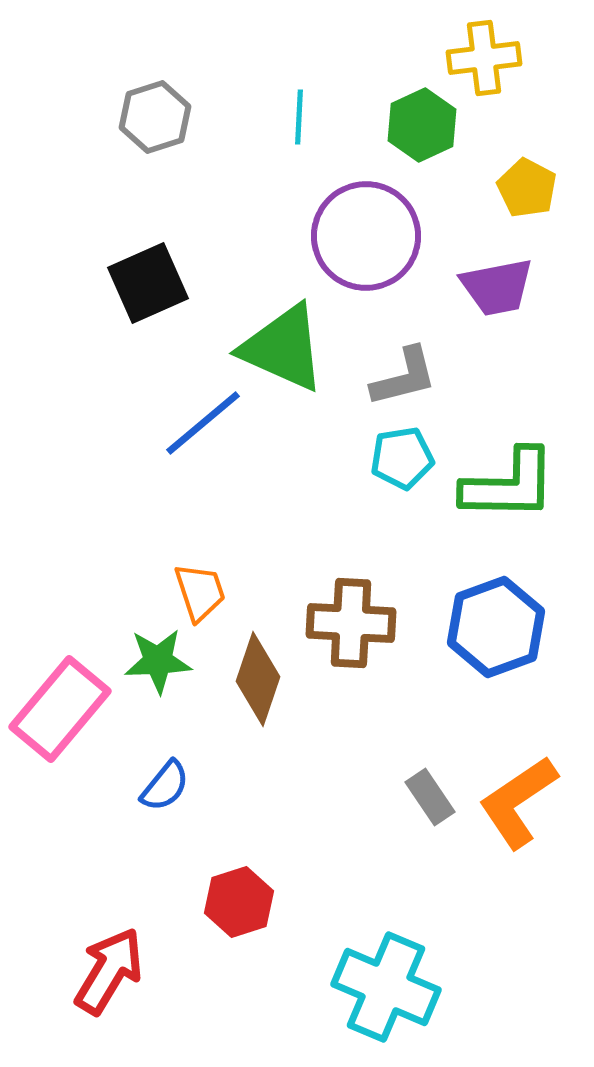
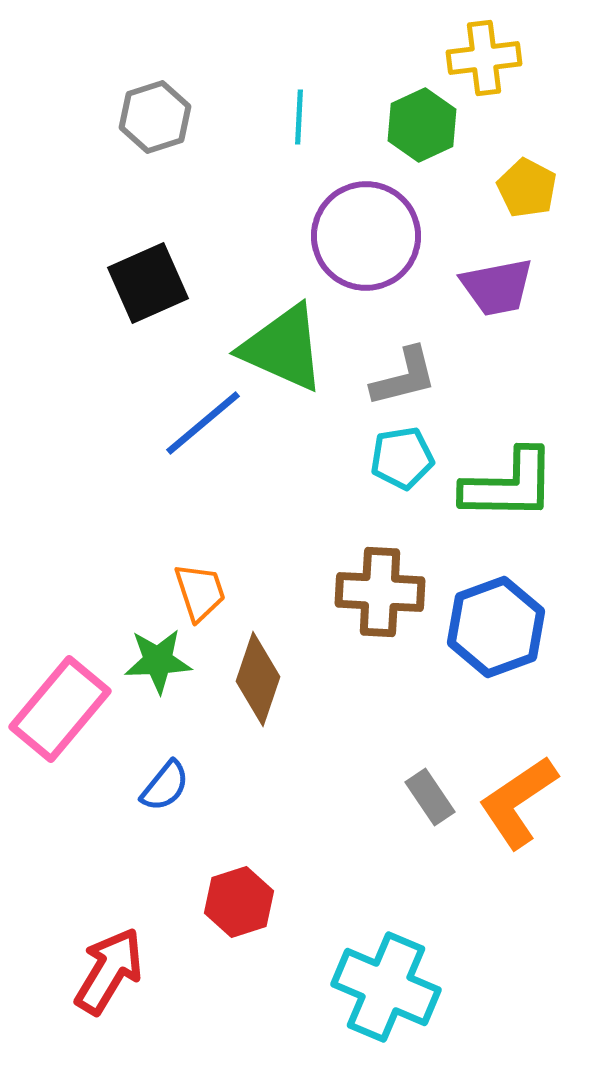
brown cross: moved 29 px right, 31 px up
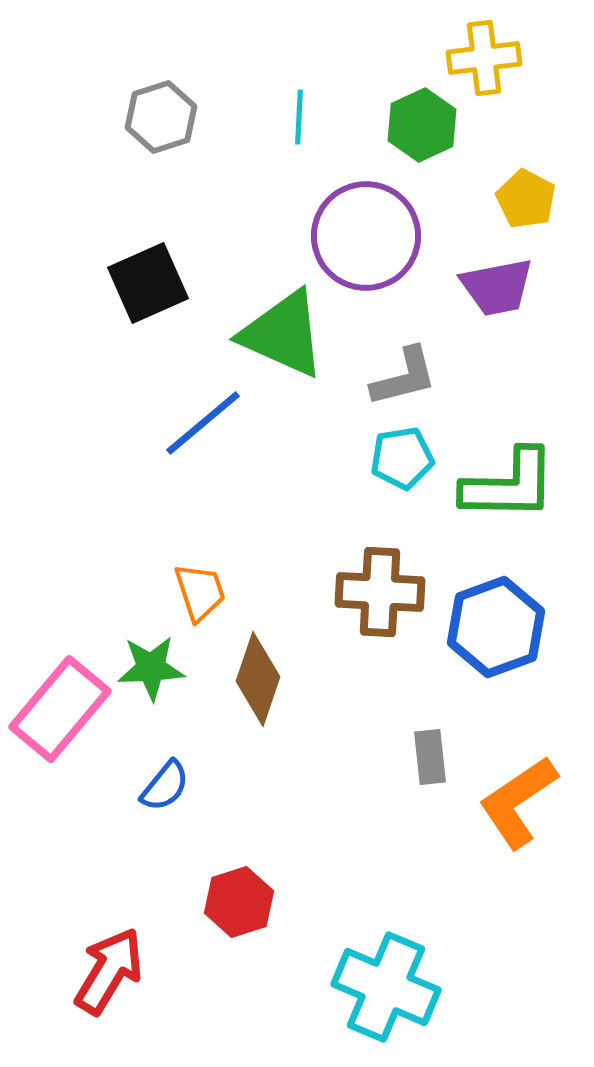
gray hexagon: moved 6 px right
yellow pentagon: moved 1 px left, 11 px down
green triangle: moved 14 px up
green star: moved 7 px left, 7 px down
gray rectangle: moved 40 px up; rotated 28 degrees clockwise
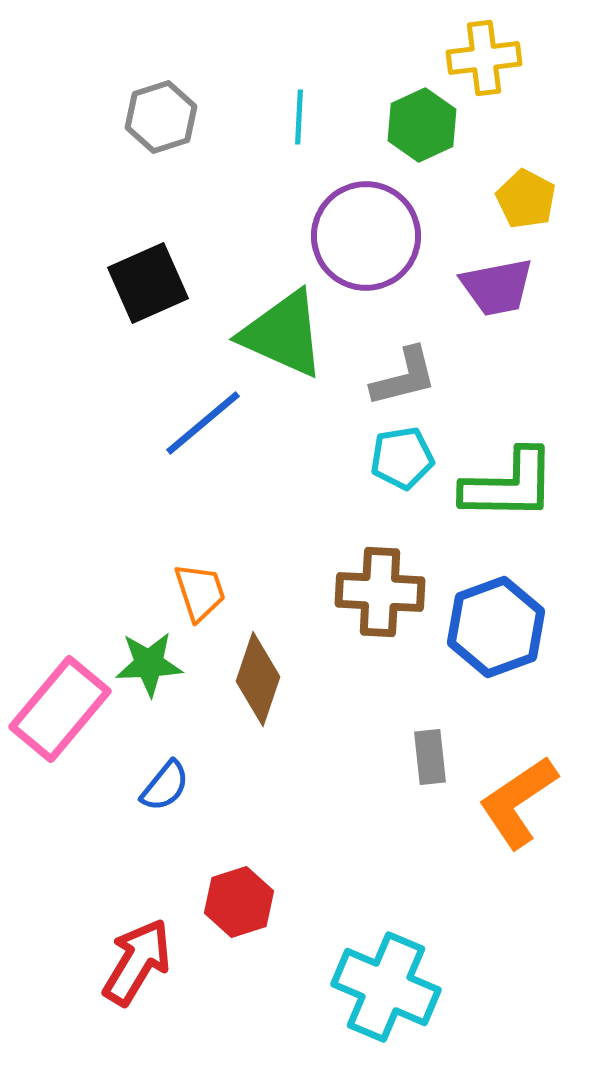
green star: moved 2 px left, 4 px up
red arrow: moved 28 px right, 9 px up
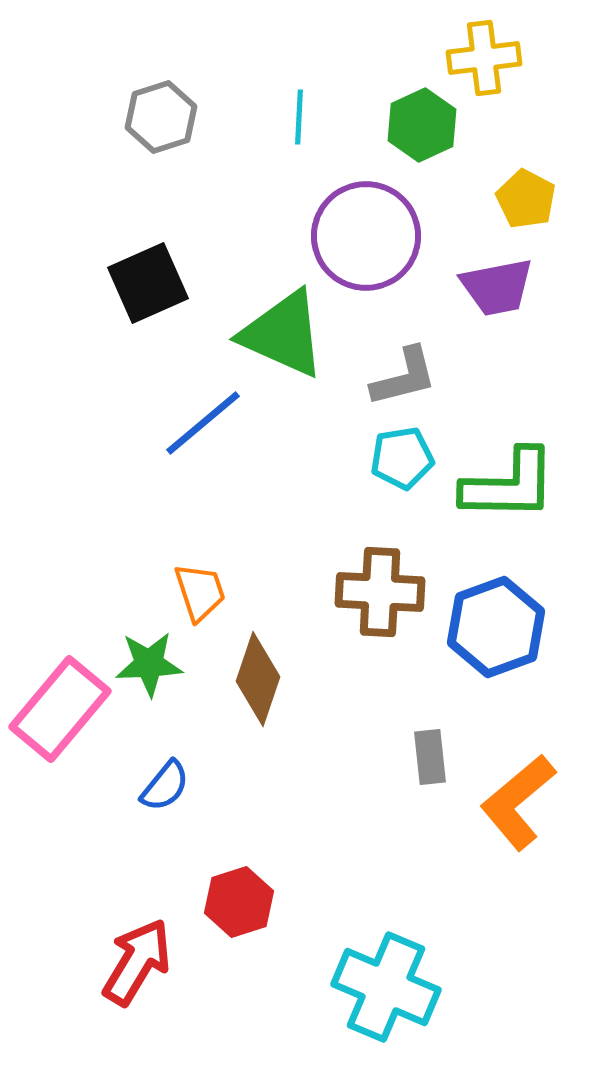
orange L-shape: rotated 6 degrees counterclockwise
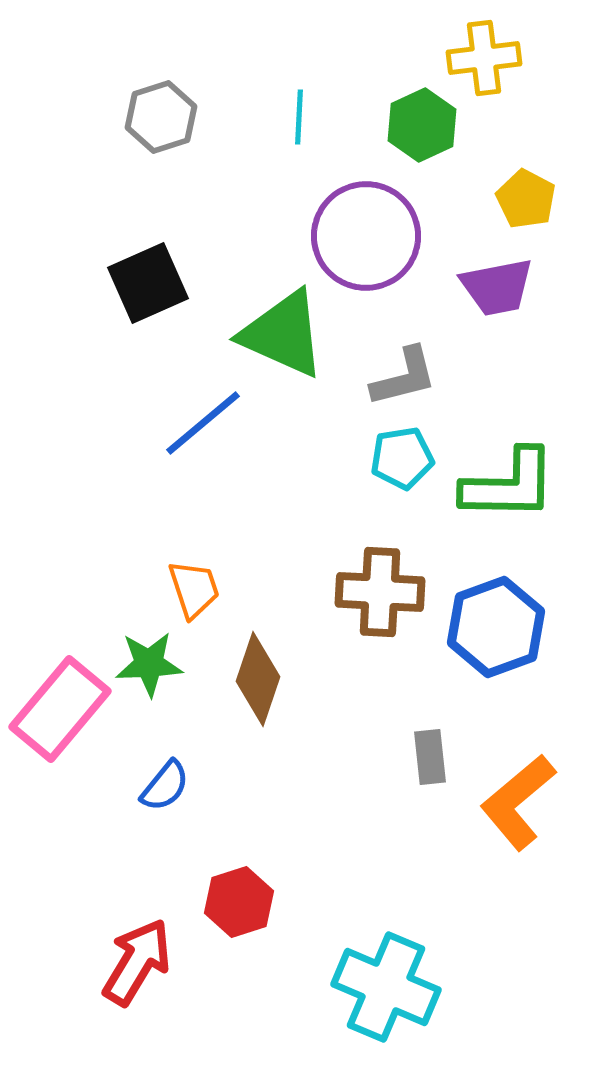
orange trapezoid: moved 6 px left, 3 px up
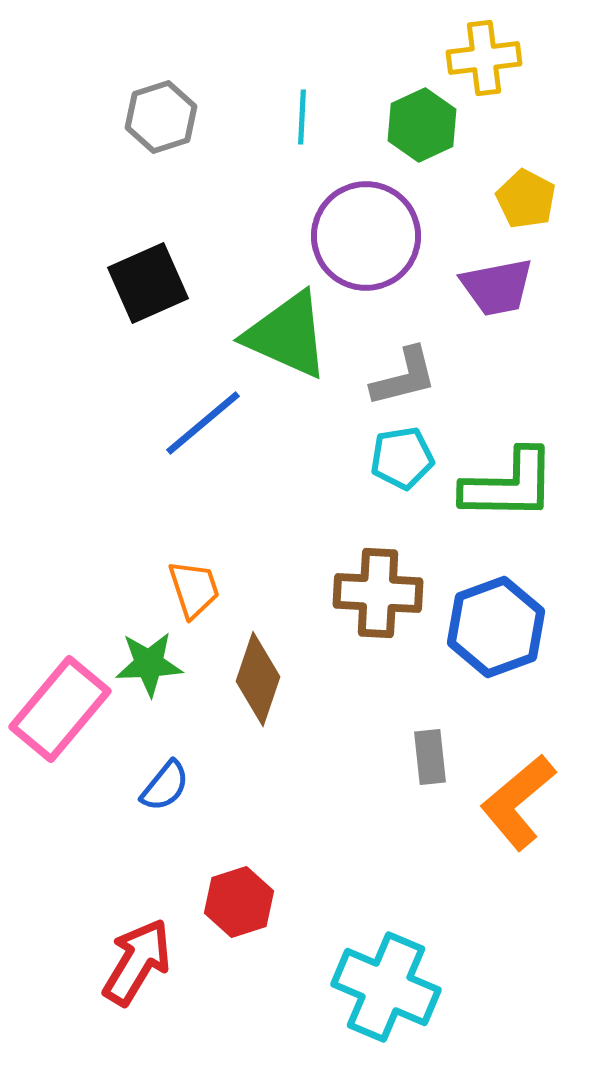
cyan line: moved 3 px right
green triangle: moved 4 px right, 1 px down
brown cross: moved 2 px left, 1 px down
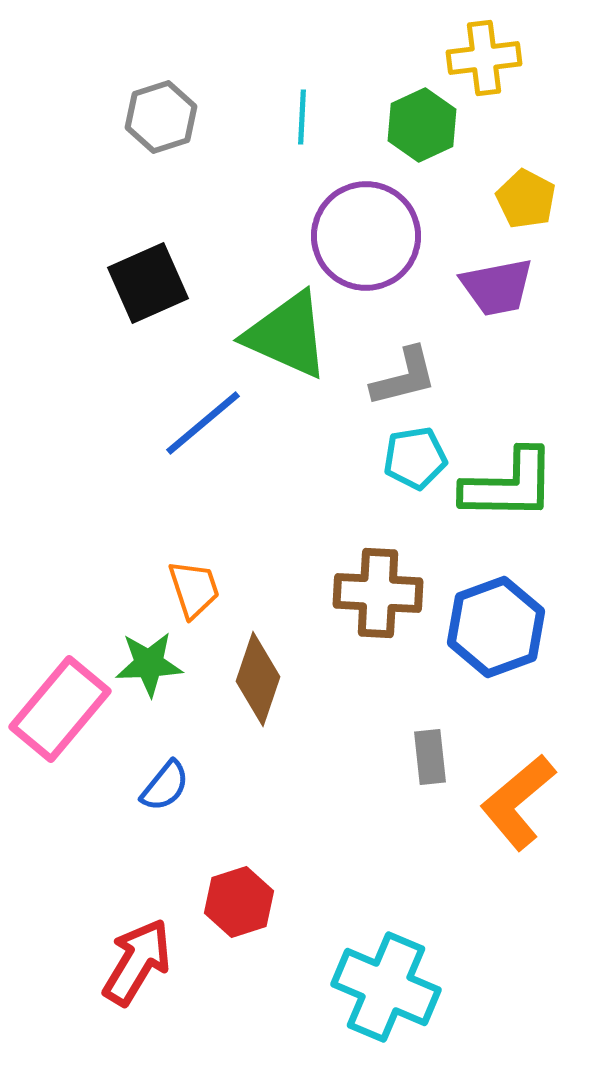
cyan pentagon: moved 13 px right
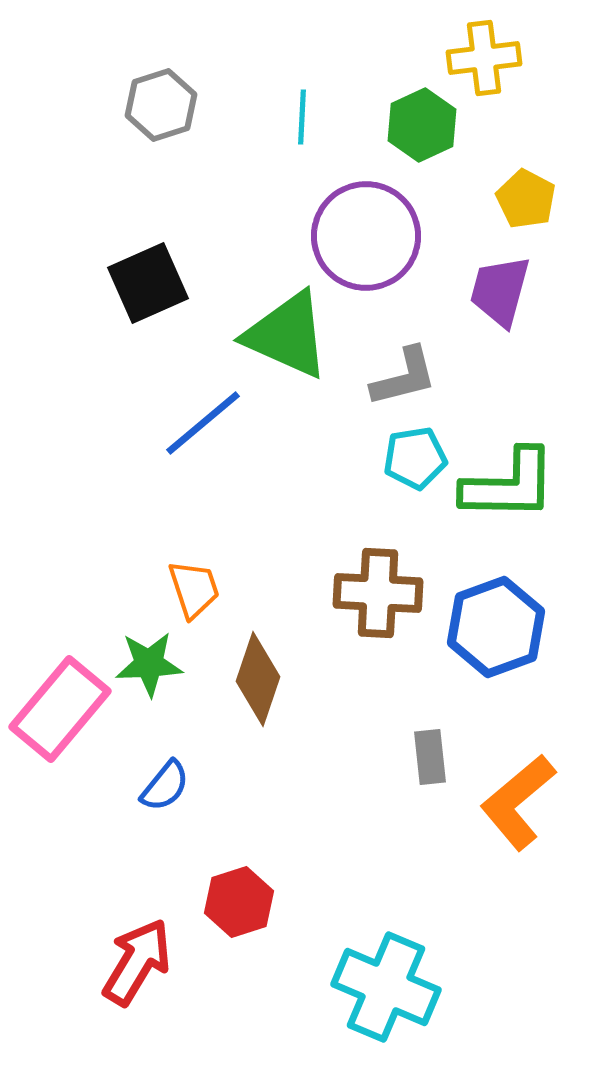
gray hexagon: moved 12 px up
purple trapezoid: moved 3 px right, 4 px down; rotated 116 degrees clockwise
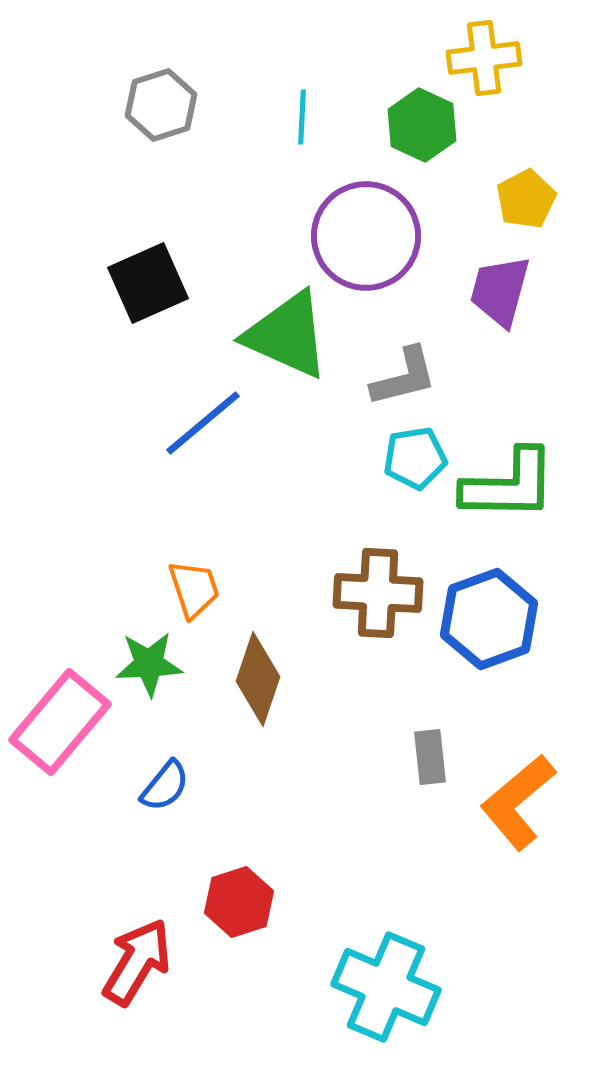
green hexagon: rotated 10 degrees counterclockwise
yellow pentagon: rotated 16 degrees clockwise
blue hexagon: moved 7 px left, 8 px up
pink rectangle: moved 13 px down
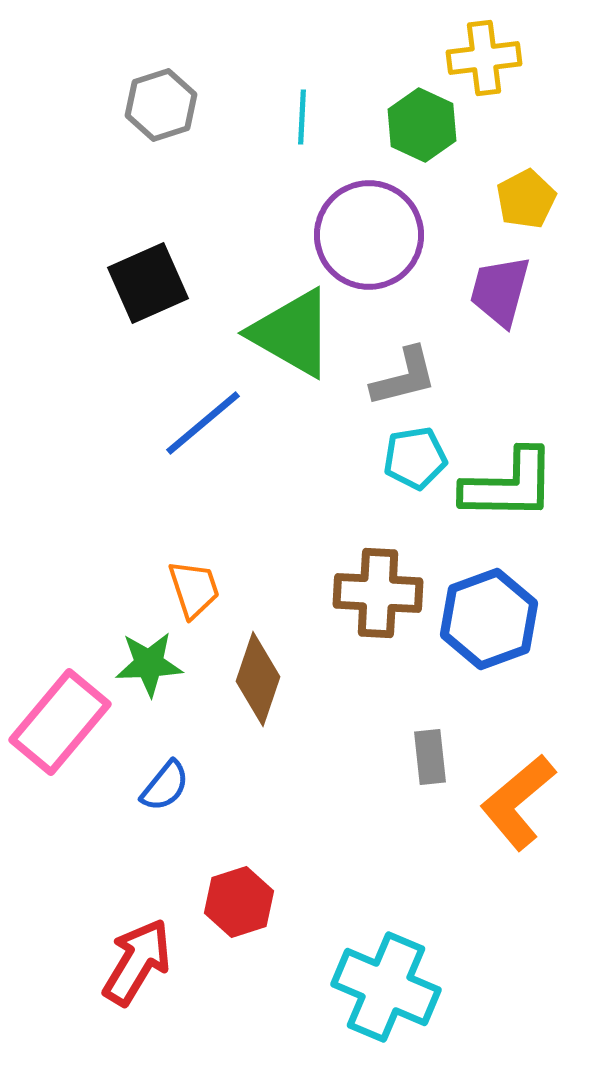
purple circle: moved 3 px right, 1 px up
green triangle: moved 5 px right, 2 px up; rotated 6 degrees clockwise
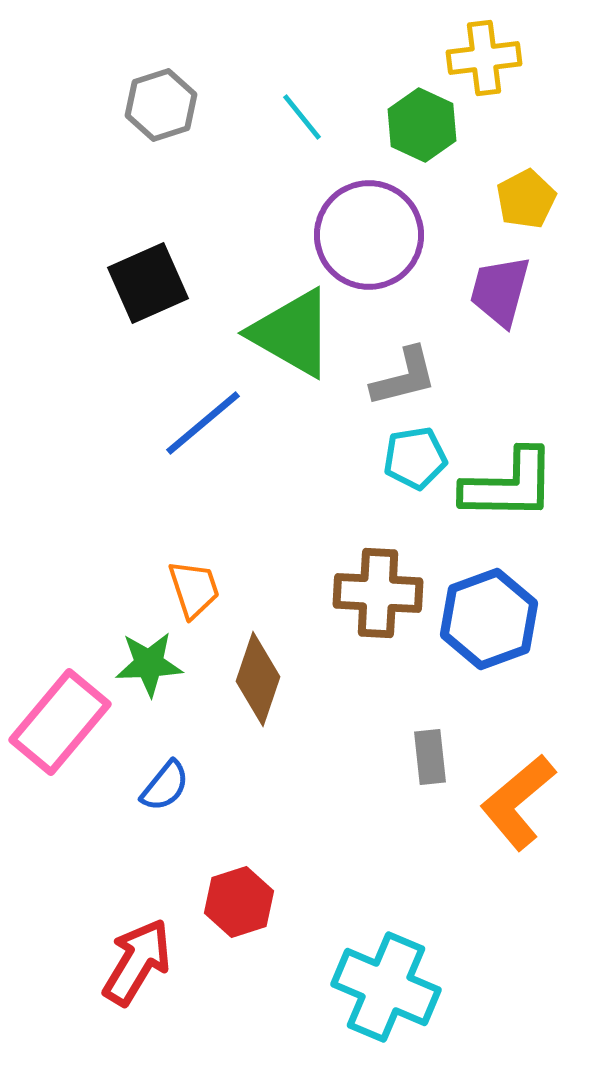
cyan line: rotated 42 degrees counterclockwise
